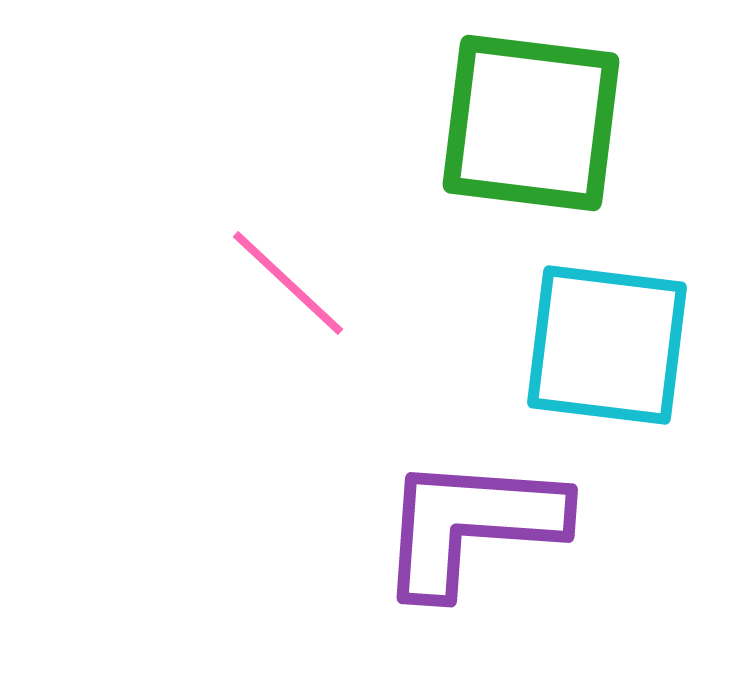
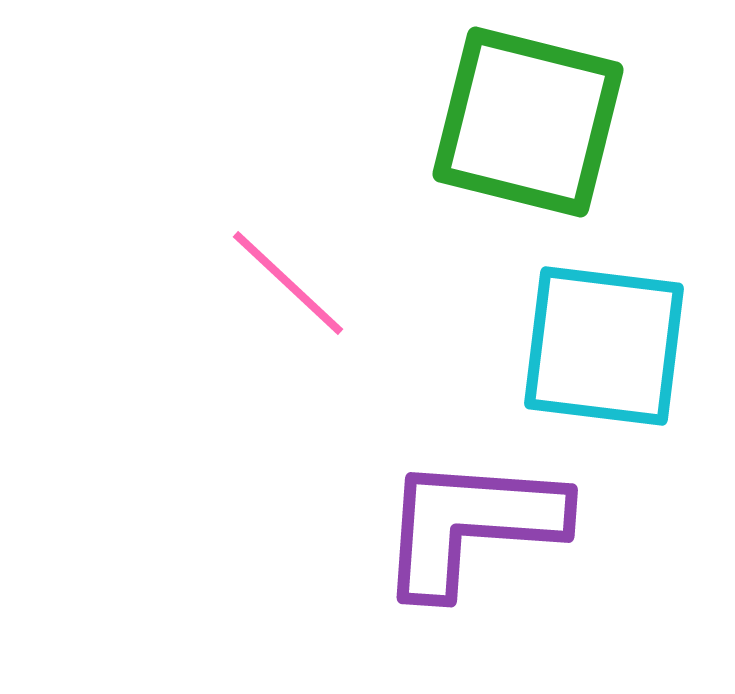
green square: moved 3 px left, 1 px up; rotated 7 degrees clockwise
cyan square: moved 3 px left, 1 px down
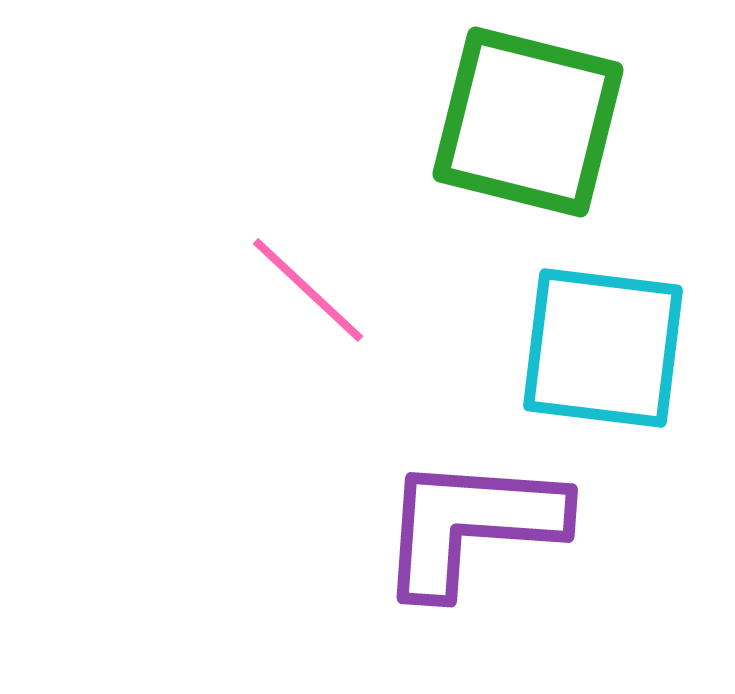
pink line: moved 20 px right, 7 px down
cyan square: moved 1 px left, 2 px down
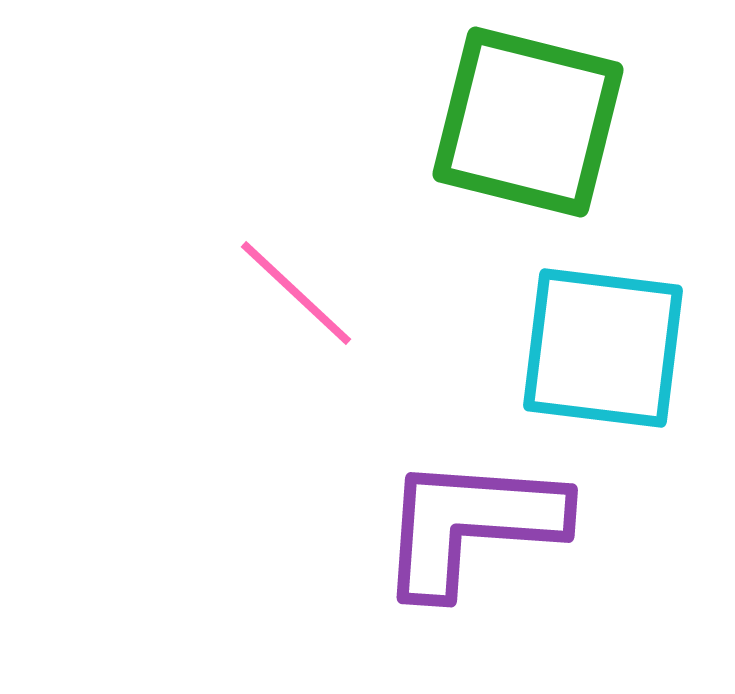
pink line: moved 12 px left, 3 px down
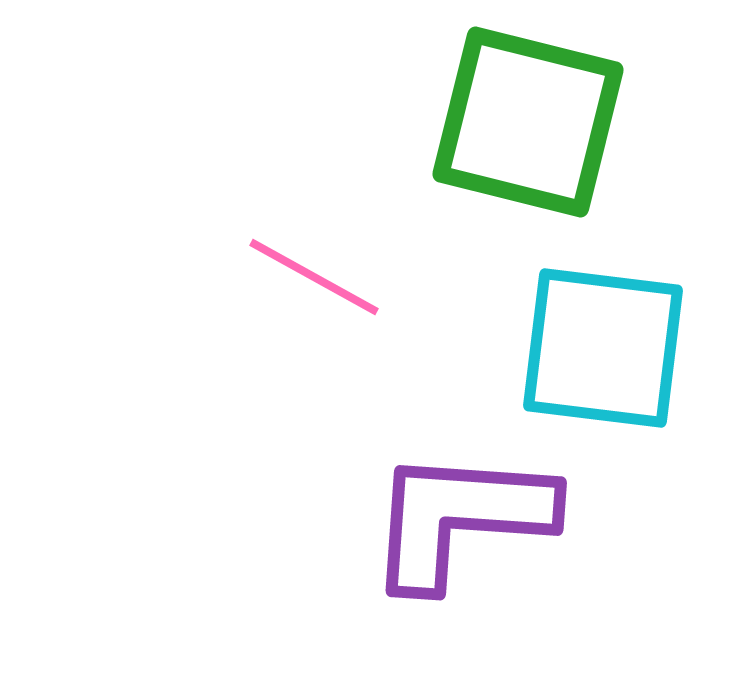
pink line: moved 18 px right, 16 px up; rotated 14 degrees counterclockwise
purple L-shape: moved 11 px left, 7 px up
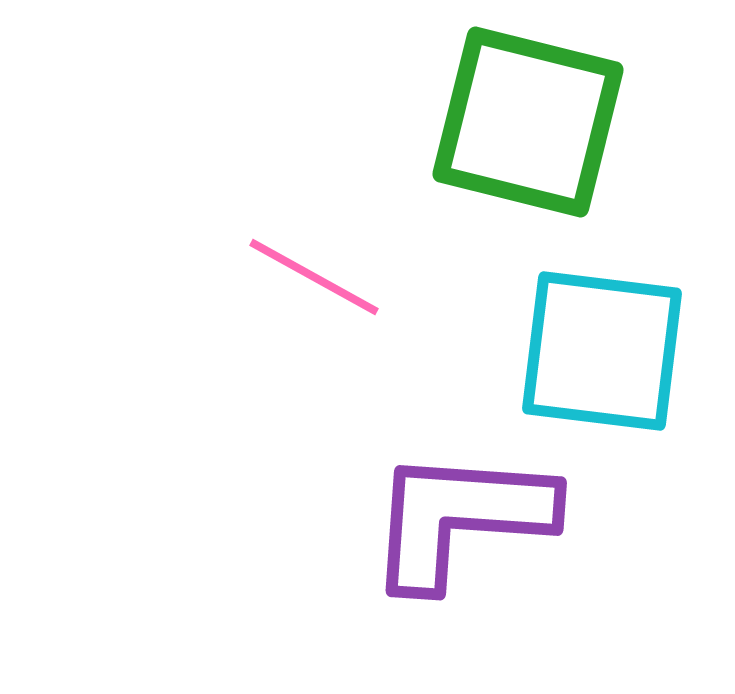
cyan square: moved 1 px left, 3 px down
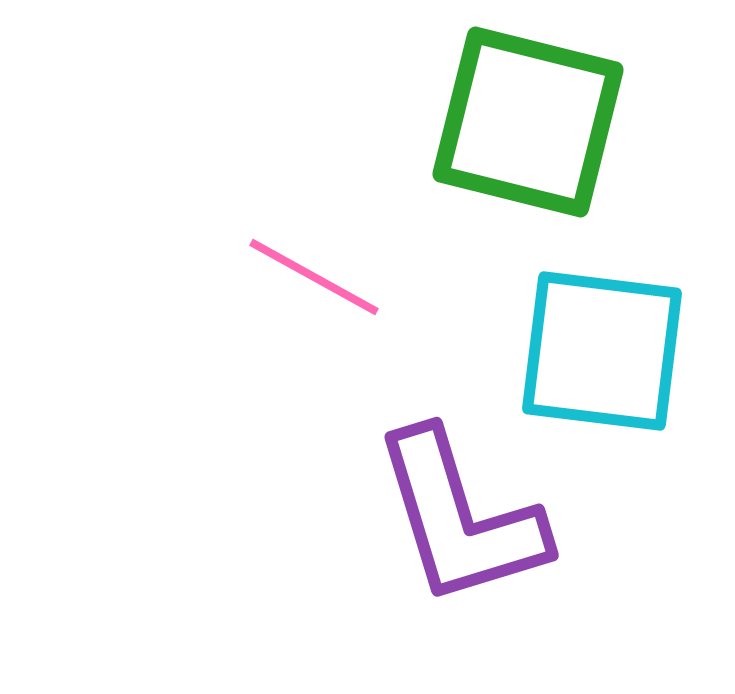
purple L-shape: rotated 111 degrees counterclockwise
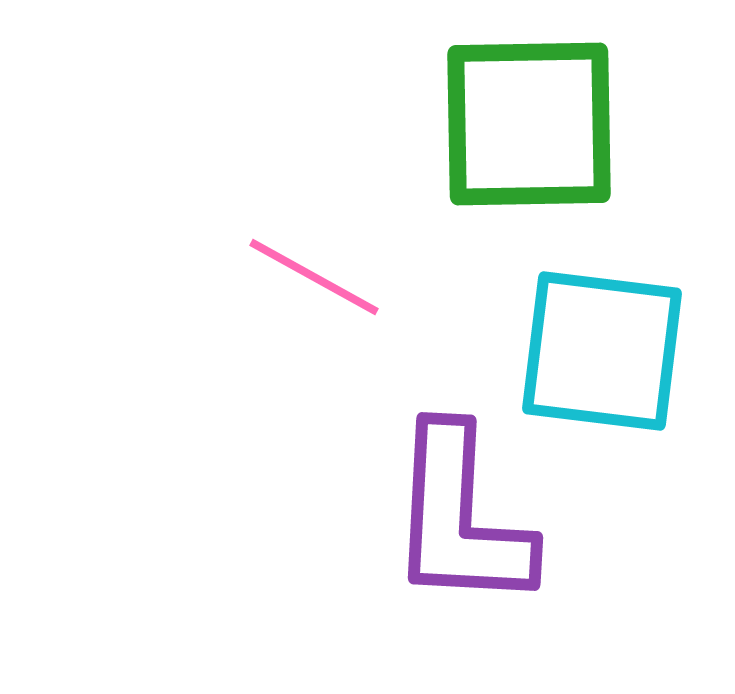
green square: moved 1 px right, 2 px down; rotated 15 degrees counterclockwise
purple L-shape: rotated 20 degrees clockwise
